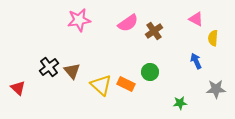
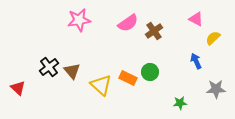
yellow semicircle: rotated 42 degrees clockwise
orange rectangle: moved 2 px right, 6 px up
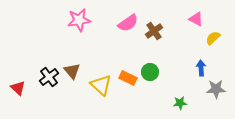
blue arrow: moved 5 px right, 7 px down; rotated 21 degrees clockwise
black cross: moved 10 px down
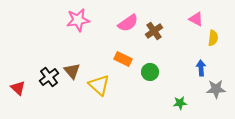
pink star: moved 1 px left
yellow semicircle: rotated 140 degrees clockwise
orange rectangle: moved 5 px left, 19 px up
yellow triangle: moved 2 px left
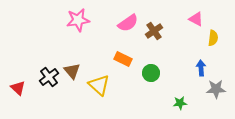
green circle: moved 1 px right, 1 px down
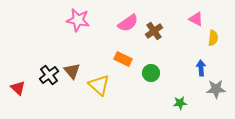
pink star: rotated 20 degrees clockwise
black cross: moved 2 px up
